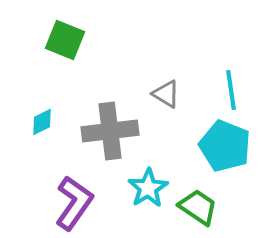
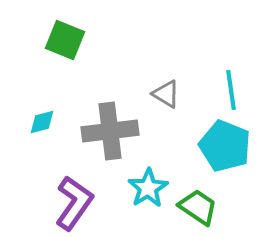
cyan diamond: rotated 12 degrees clockwise
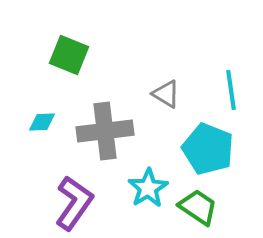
green square: moved 4 px right, 15 px down
cyan diamond: rotated 12 degrees clockwise
gray cross: moved 5 px left
cyan pentagon: moved 17 px left, 3 px down
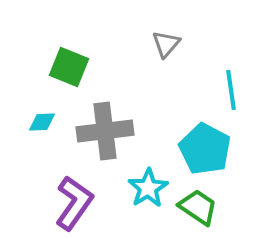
green square: moved 12 px down
gray triangle: moved 50 px up; rotated 40 degrees clockwise
cyan pentagon: moved 3 px left; rotated 6 degrees clockwise
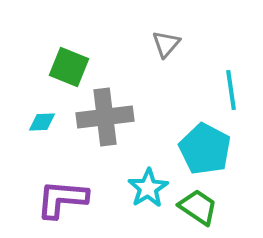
gray cross: moved 14 px up
purple L-shape: moved 12 px left, 4 px up; rotated 120 degrees counterclockwise
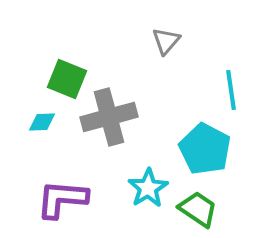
gray triangle: moved 3 px up
green square: moved 2 px left, 12 px down
gray cross: moved 4 px right; rotated 8 degrees counterclockwise
green trapezoid: moved 2 px down
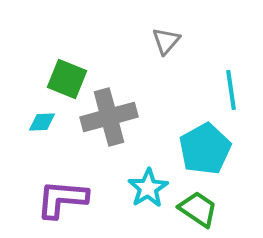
cyan pentagon: rotated 15 degrees clockwise
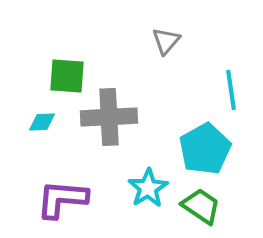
green square: moved 3 px up; rotated 18 degrees counterclockwise
gray cross: rotated 12 degrees clockwise
green trapezoid: moved 3 px right, 3 px up
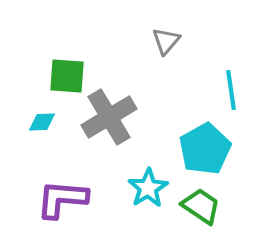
gray cross: rotated 28 degrees counterclockwise
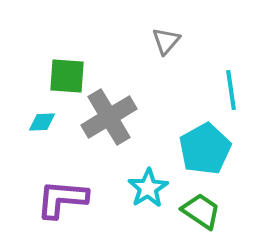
green trapezoid: moved 5 px down
